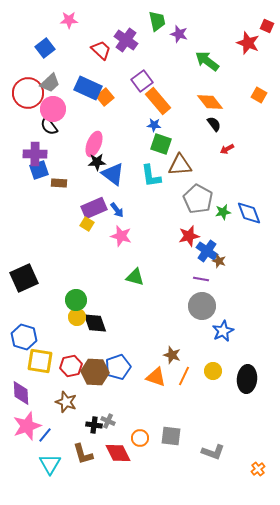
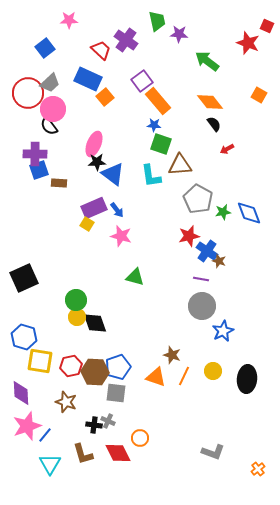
purple star at (179, 34): rotated 12 degrees counterclockwise
blue rectangle at (88, 88): moved 9 px up
gray square at (171, 436): moved 55 px left, 43 px up
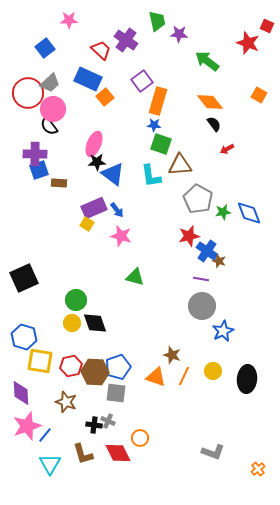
orange rectangle at (158, 101): rotated 56 degrees clockwise
yellow circle at (77, 317): moved 5 px left, 6 px down
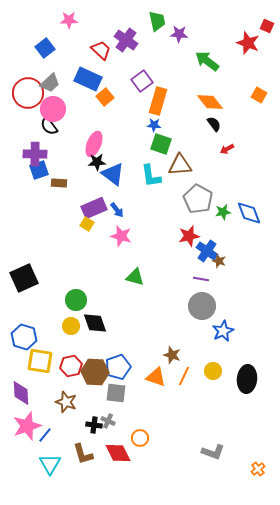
yellow circle at (72, 323): moved 1 px left, 3 px down
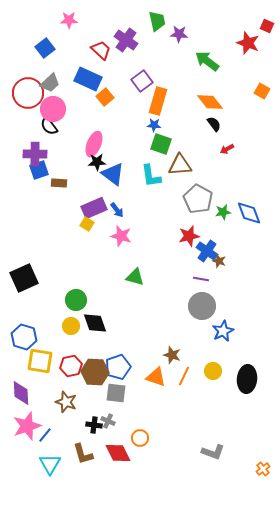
orange square at (259, 95): moved 3 px right, 4 px up
orange cross at (258, 469): moved 5 px right
